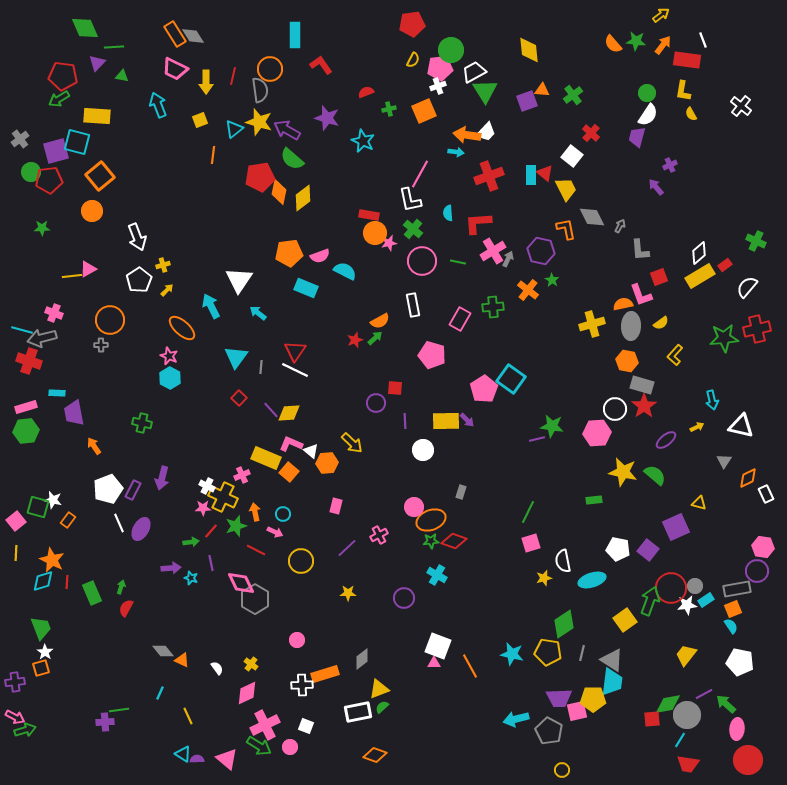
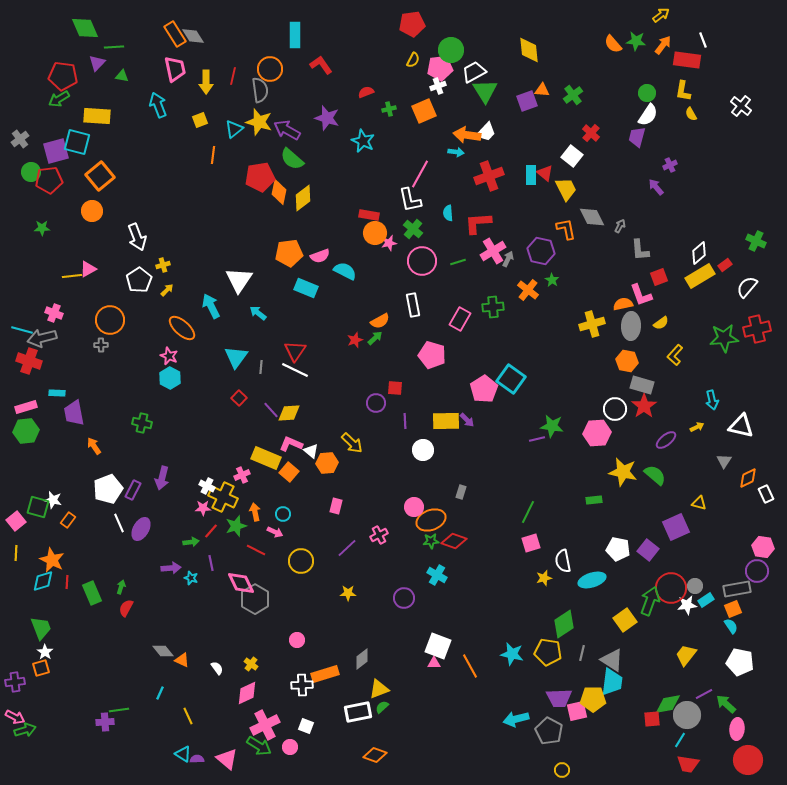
pink trapezoid at (175, 69): rotated 128 degrees counterclockwise
green line at (458, 262): rotated 28 degrees counterclockwise
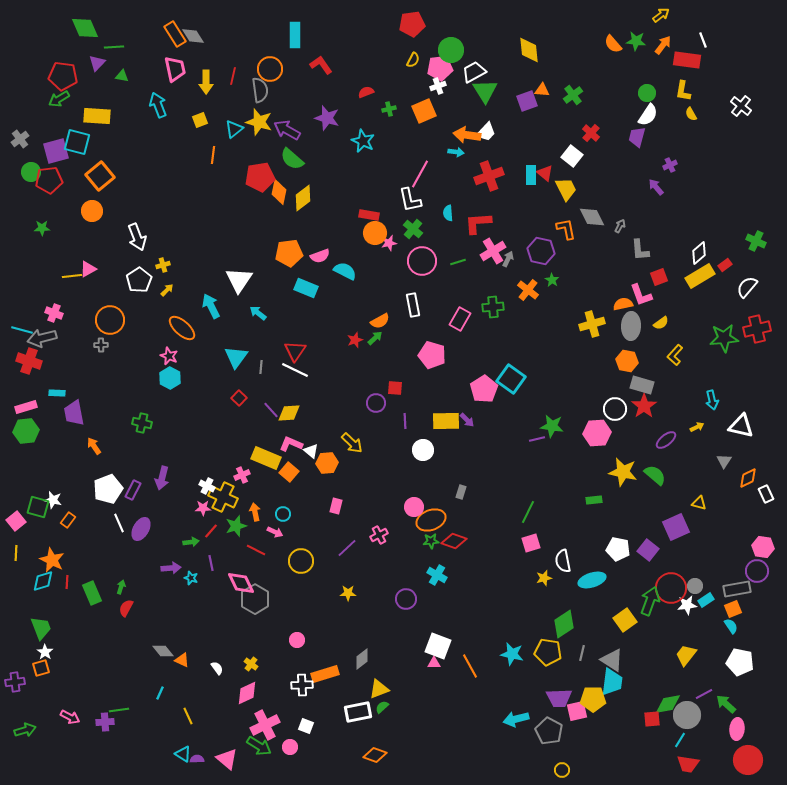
purple circle at (404, 598): moved 2 px right, 1 px down
pink arrow at (15, 717): moved 55 px right
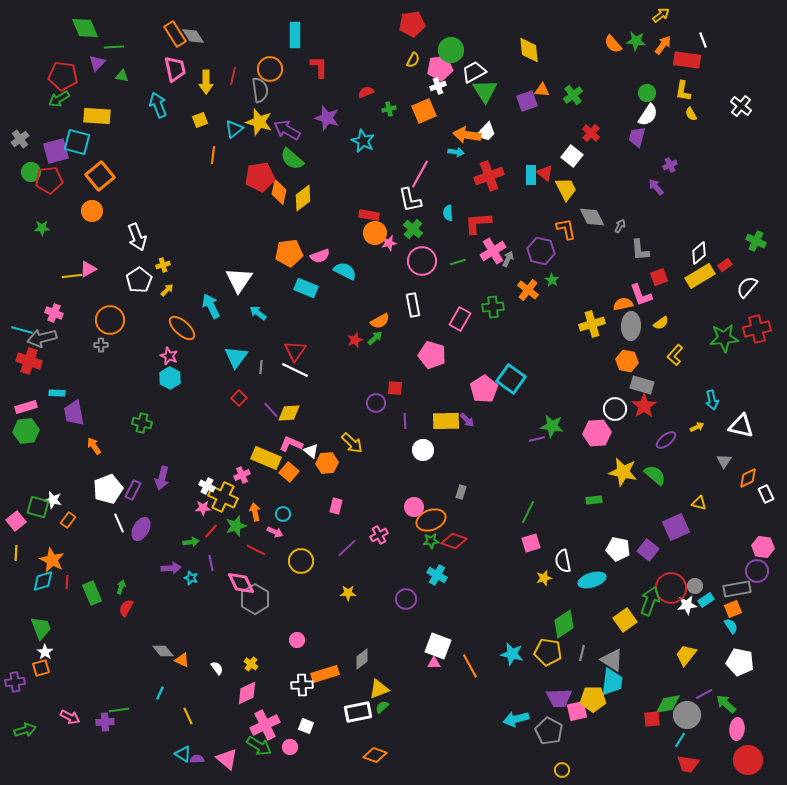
red L-shape at (321, 65): moved 2 px left, 2 px down; rotated 35 degrees clockwise
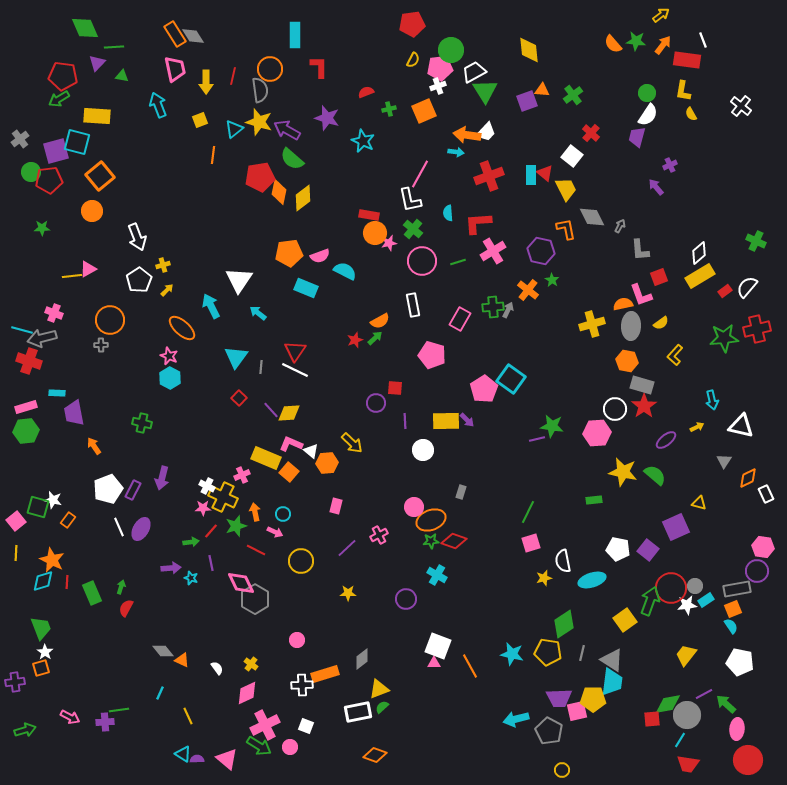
gray arrow at (508, 259): moved 51 px down
red rectangle at (725, 265): moved 26 px down
white line at (119, 523): moved 4 px down
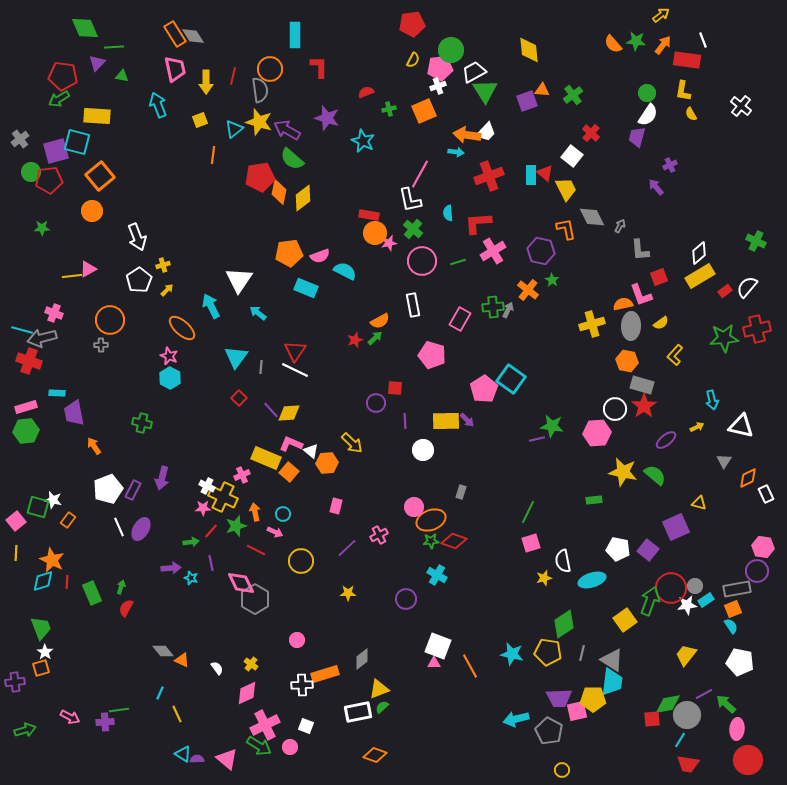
yellow line at (188, 716): moved 11 px left, 2 px up
